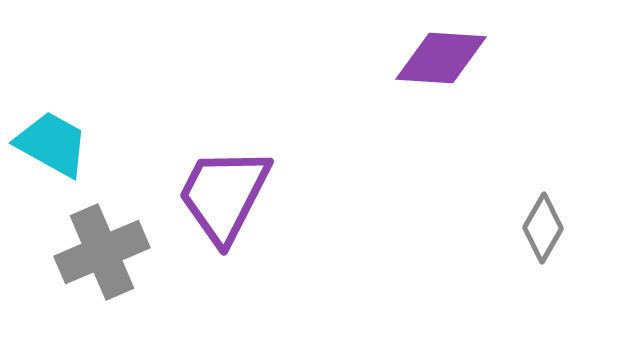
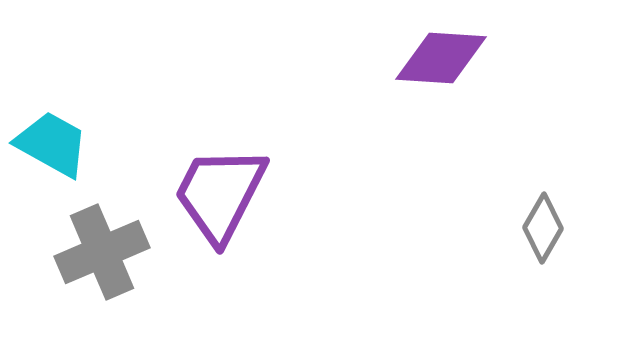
purple trapezoid: moved 4 px left, 1 px up
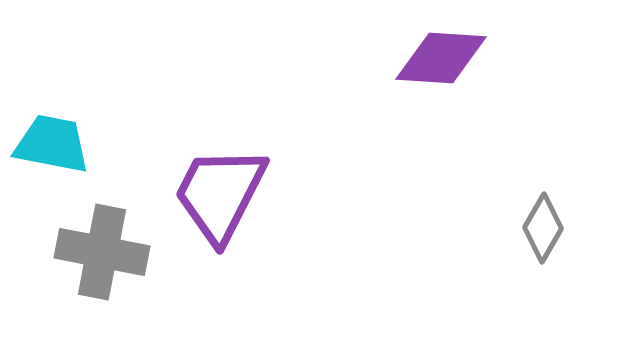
cyan trapezoid: rotated 18 degrees counterclockwise
gray cross: rotated 34 degrees clockwise
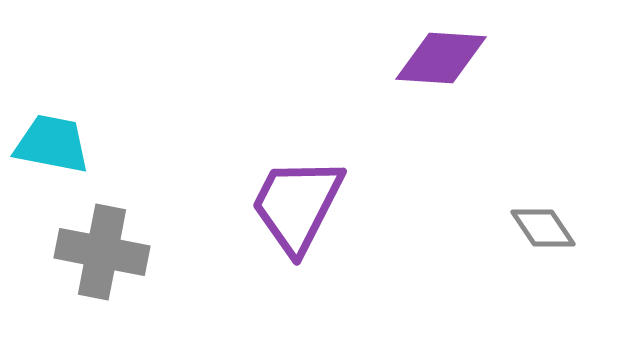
purple trapezoid: moved 77 px right, 11 px down
gray diamond: rotated 64 degrees counterclockwise
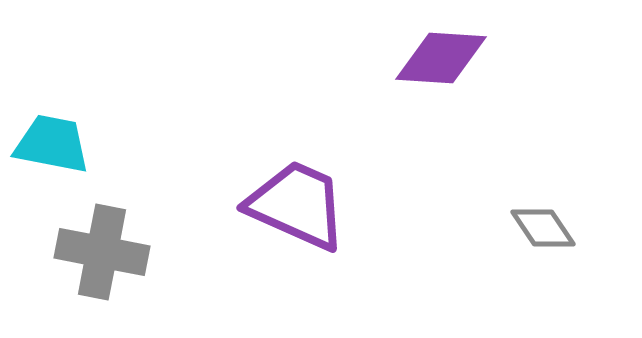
purple trapezoid: rotated 87 degrees clockwise
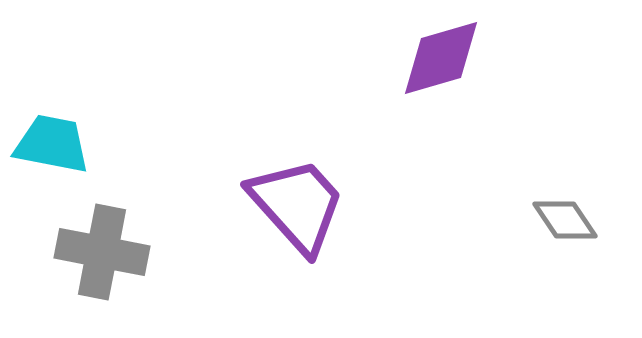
purple diamond: rotated 20 degrees counterclockwise
purple trapezoid: rotated 24 degrees clockwise
gray diamond: moved 22 px right, 8 px up
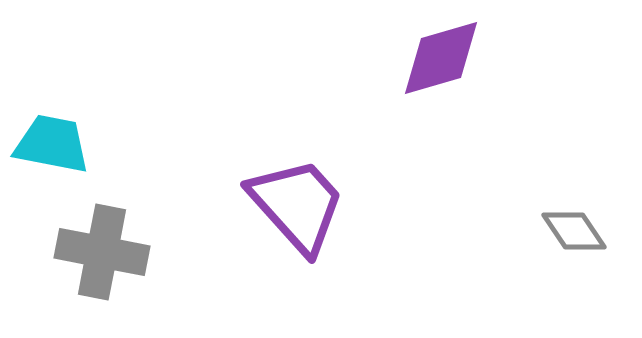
gray diamond: moved 9 px right, 11 px down
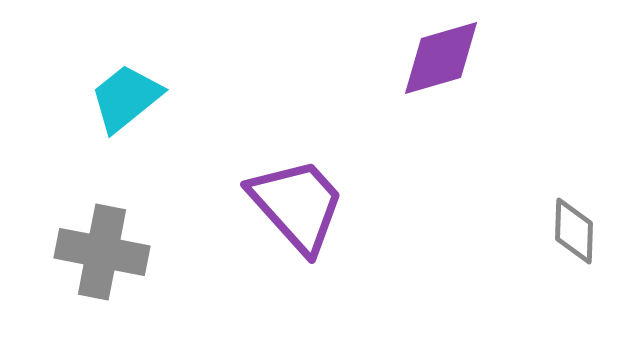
cyan trapezoid: moved 74 px right, 46 px up; rotated 50 degrees counterclockwise
gray diamond: rotated 36 degrees clockwise
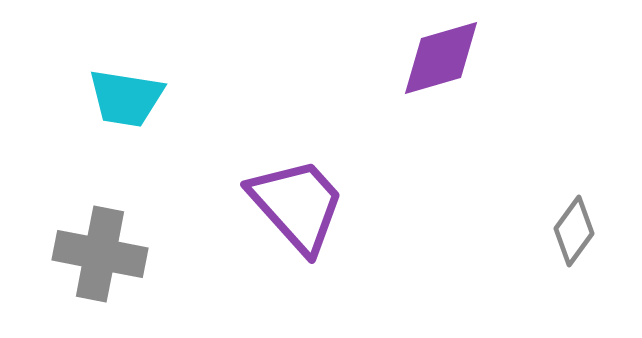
cyan trapezoid: rotated 132 degrees counterclockwise
gray diamond: rotated 34 degrees clockwise
gray cross: moved 2 px left, 2 px down
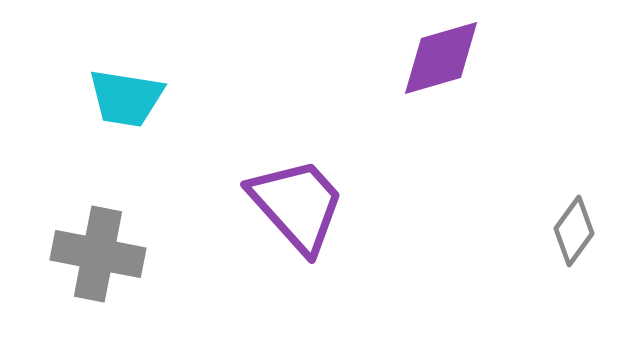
gray cross: moved 2 px left
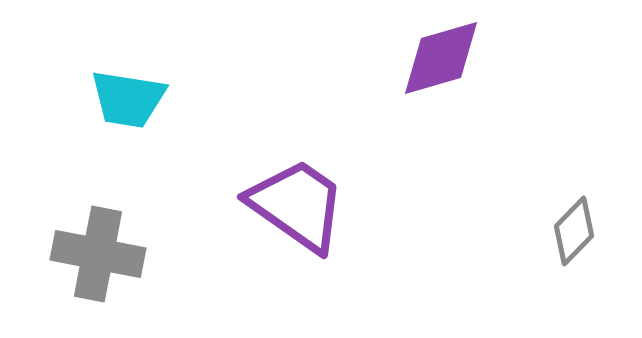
cyan trapezoid: moved 2 px right, 1 px down
purple trapezoid: rotated 13 degrees counterclockwise
gray diamond: rotated 8 degrees clockwise
